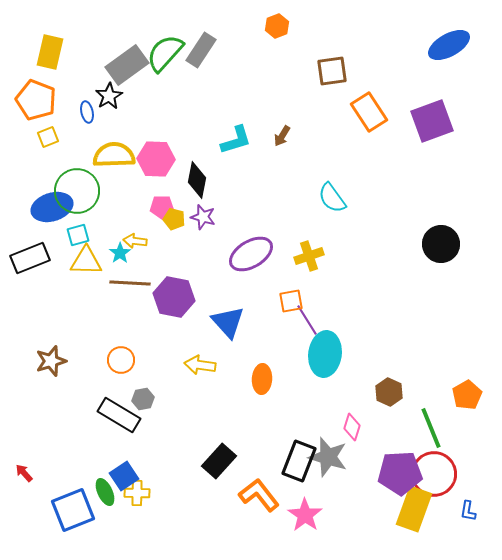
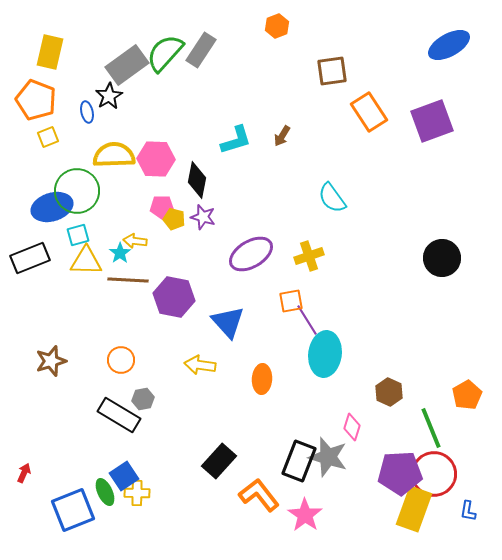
black circle at (441, 244): moved 1 px right, 14 px down
brown line at (130, 283): moved 2 px left, 3 px up
red arrow at (24, 473): rotated 66 degrees clockwise
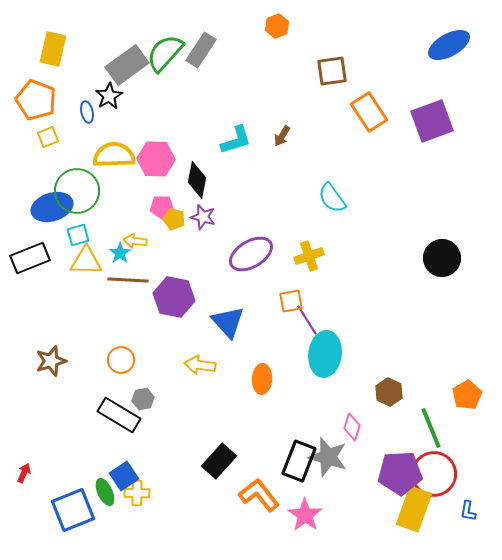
yellow rectangle at (50, 52): moved 3 px right, 3 px up
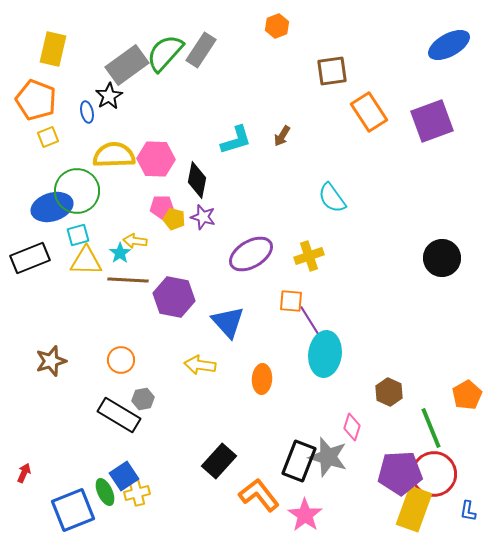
orange square at (291, 301): rotated 15 degrees clockwise
purple line at (307, 320): moved 3 px right, 1 px down
yellow cross at (137, 493): rotated 15 degrees counterclockwise
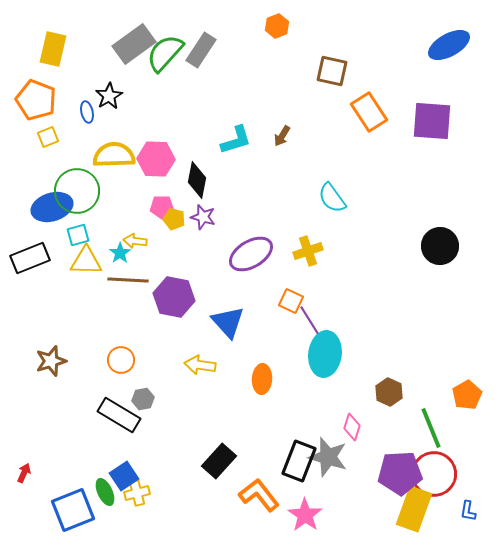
gray rectangle at (127, 65): moved 7 px right, 21 px up
brown square at (332, 71): rotated 20 degrees clockwise
purple square at (432, 121): rotated 24 degrees clockwise
yellow cross at (309, 256): moved 1 px left, 5 px up
black circle at (442, 258): moved 2 px left, 12 px up
orange square at (291, 301): rotated 20 degrees clockwise
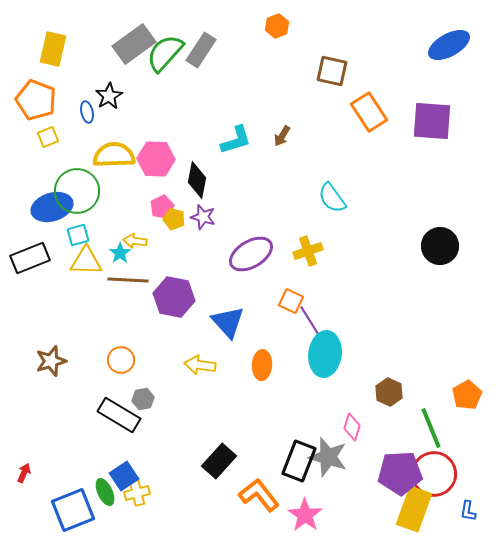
pink pentagon at (162, 207): rotated 25 degrees counterclockwise
orange ellipse at (262, 379): moved 14 px up
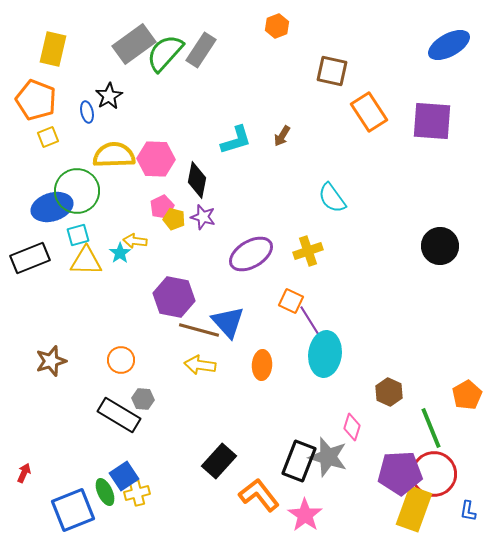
brown line at (128, 280): moved 71 px right, 50 px down; rotated 12 degrees clockwise
gray hexagon at (143, 399): rotated 15 degrees clockwise
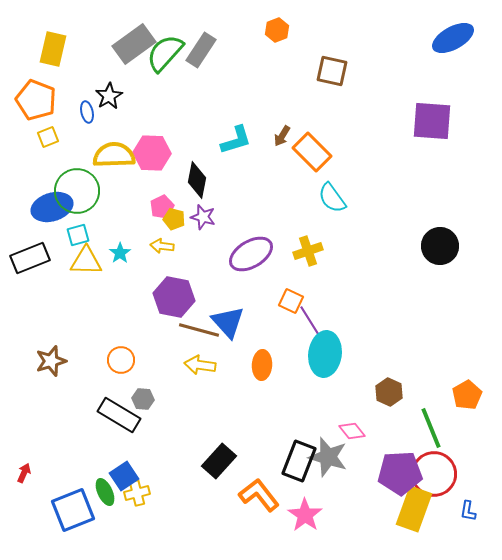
orange hexagon at (277, 26): moved 4 px down
blue ellipse at (449, 45): moved 4 px right, 7 px up
orange rectangle at (369, 112): moved 57 px left, 40 px down; rotated 12 degrees counterclockwise
pink hexagon at (156, 159): moved 4 px left, 6 px up
yellow arrow at (135, 241): moved 27 px right, 5 px down
pink diamond at (352, 427): moved 4 px down; rotated 56 degrees counterclockwise
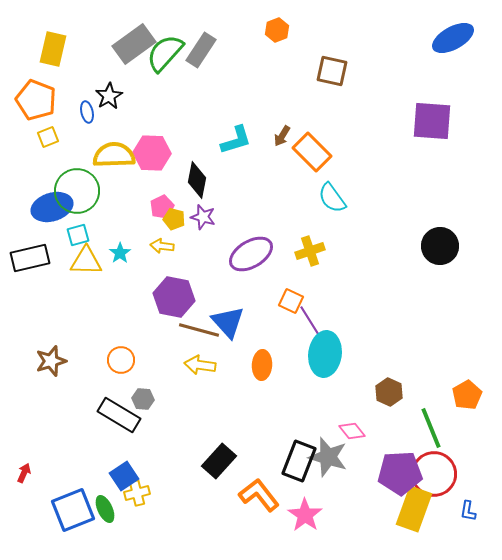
yellow cross at (308, 251): moved 2 px right
black rectangle at (30, 258): rotated 9 degrees clockwise
green ellipse at (105, 492): moved 17 px down
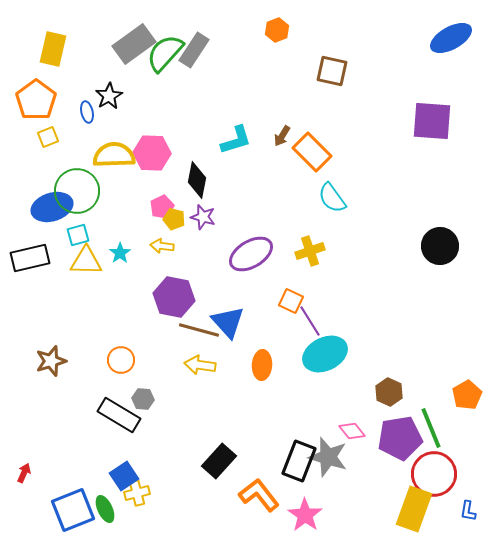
blue ellipse at (453, 38): moved 2 px left
gray rectangle at (201, 50): moved 7 px left
orange pentagon at (36, 100): rotated 15 degrees clockwise
cyan ellipse at (325, 354): rotated 57 degrees clockwise
purple pentagon at (400, 473): moved 35 px up; rotated 6 degrees counterclockwise
